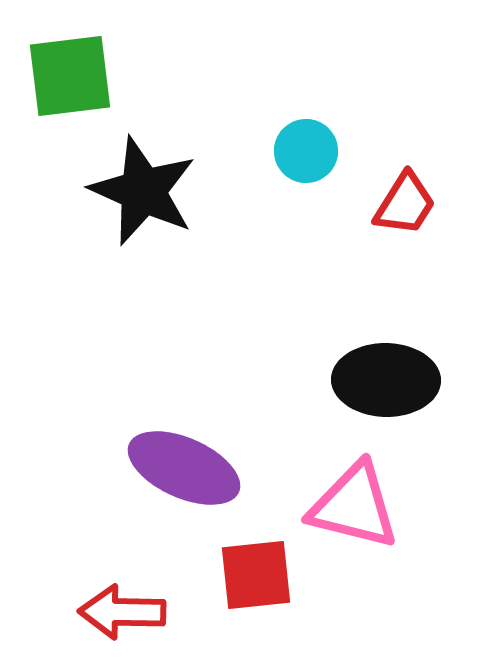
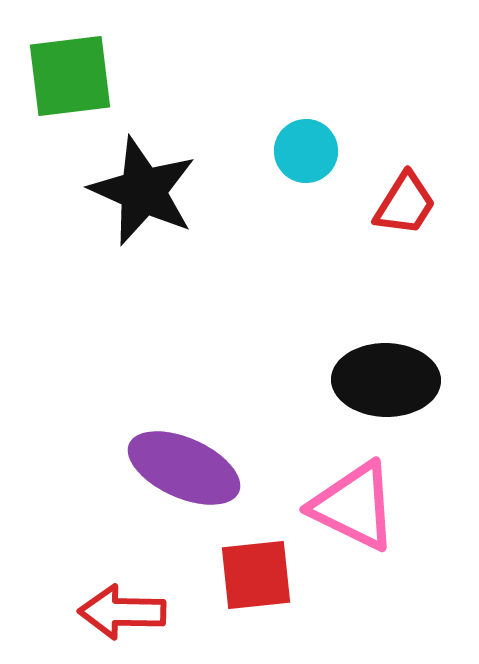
pink triangle: rotated 12 degrees clockwise
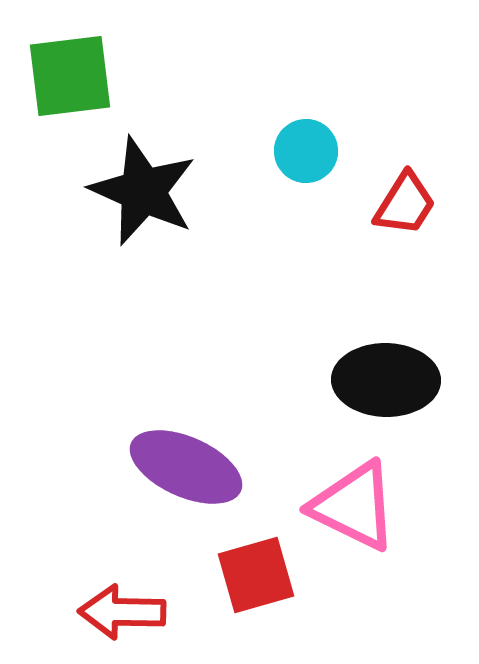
purple ellipse: moved 2 px right, 1 px up
red square: rotated 10 degrees counterclockwise
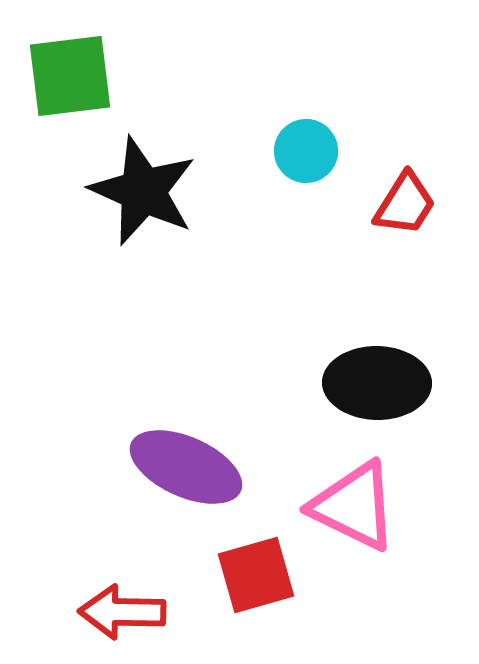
black ellipse: moved 9 px left, 3 px down
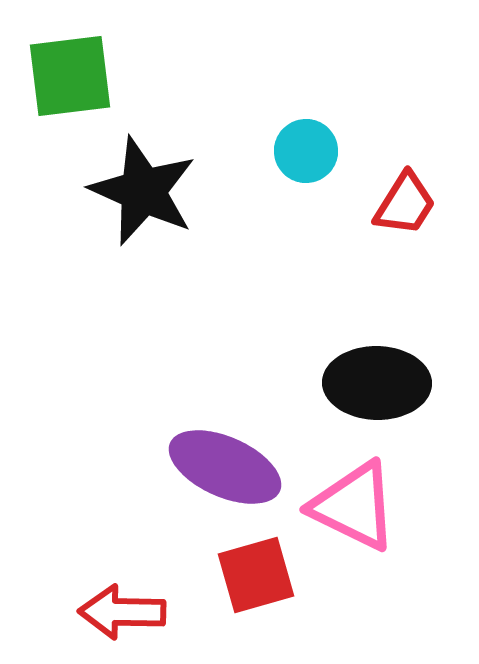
purple ellipse: moved 39 px right
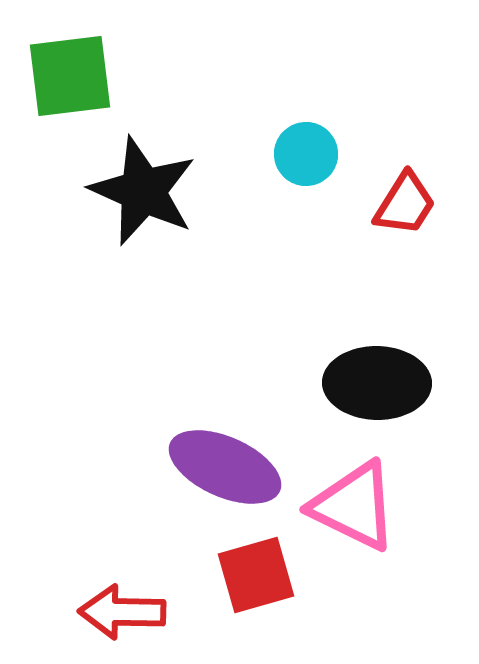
cyan circle: moved 3 px down
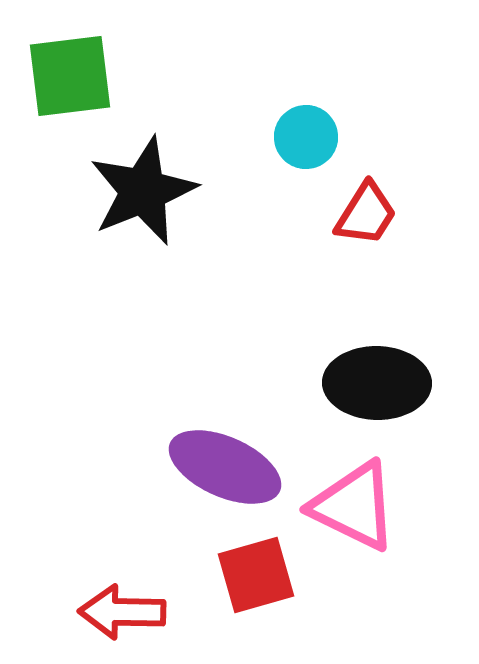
cyan circle: moved 17 px up
black star: rotated 26 degrees clockwise
red trapezoid: moved 39 px left, 10 px down
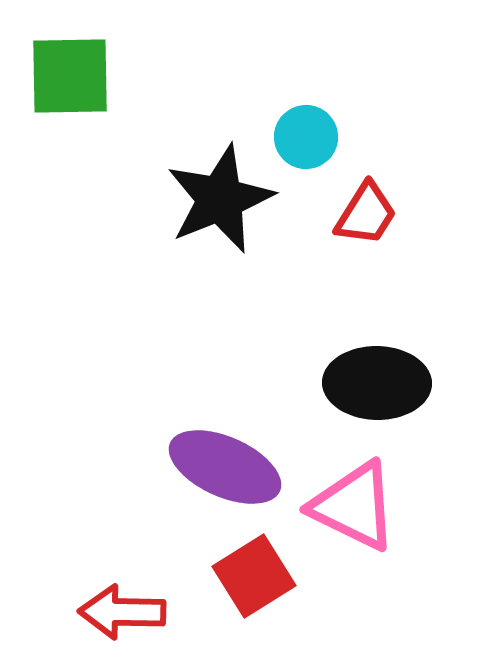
green square: rotated 6 degrees clockwise
black star: moved 77 px right, 8 px down
red square: moved 2 px left, 1 px down; rotated 16 degrees counterclockwise
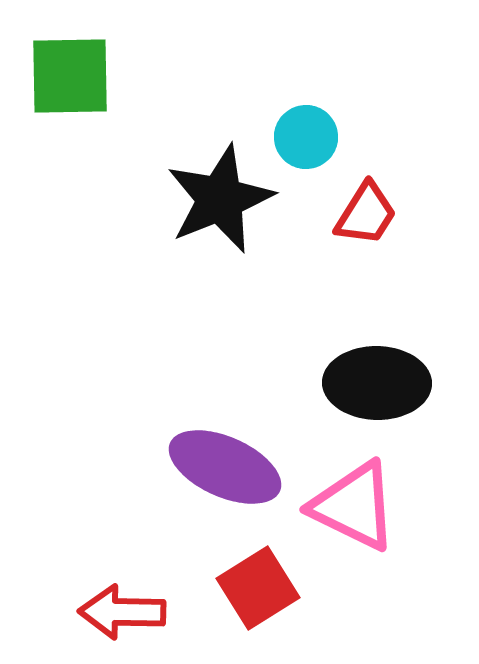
red square: moved 4 px right, 12 px down
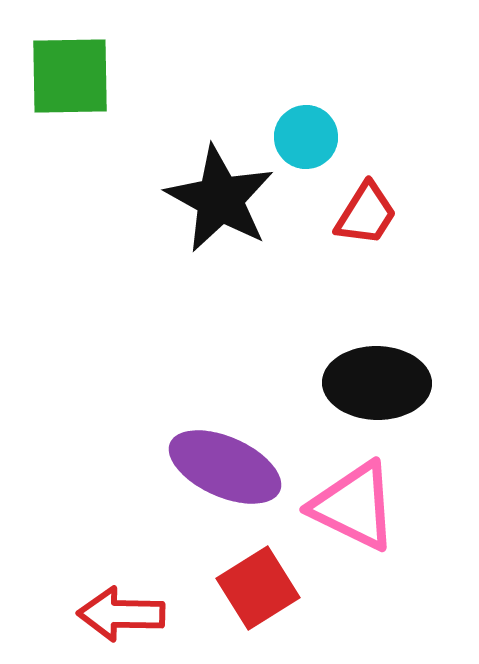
black star: rotated 21 degrees counterclockwise
red arrow: moved 1 px left, 2 px down
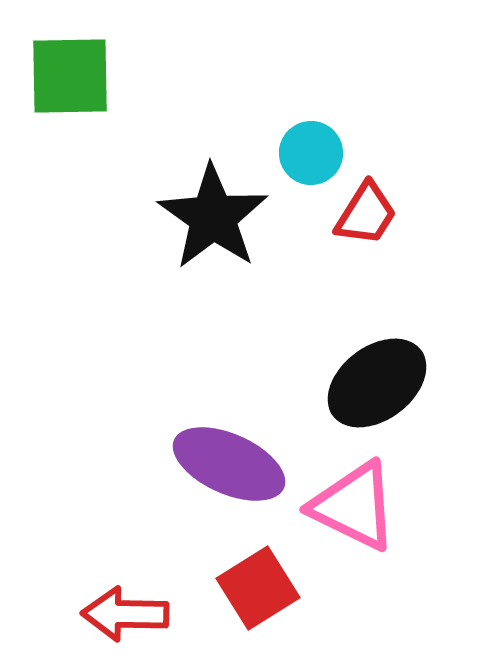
cyan circle: moved 5 px right, 16 px down
black star: moved 7 px left, 18 px down; rotated 6 degrees clockwise
black ellipse: rotated 38 degrees counterclockwise
purple ellipse: moved 4 px right, 3 px up
red arrow: moved 4 px right
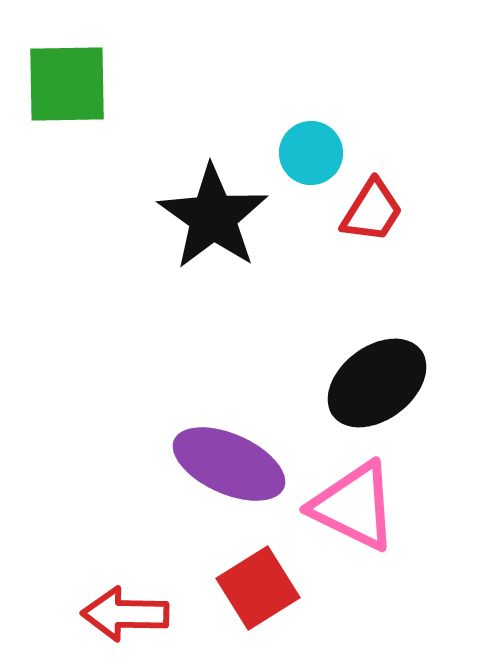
green square: moved 3 px left, 8 px down
red trapezoid: moved 6 px right, 3 px up
